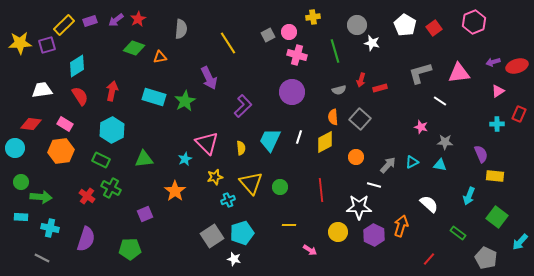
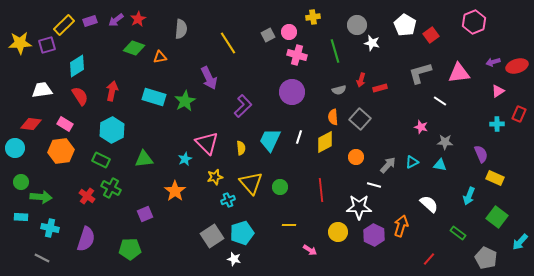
red square at (434, 28): moved 3 px left, 7 px down
yellow rectangle at (495, 176): moved 2 px down; rotated 18 degrees clockwise
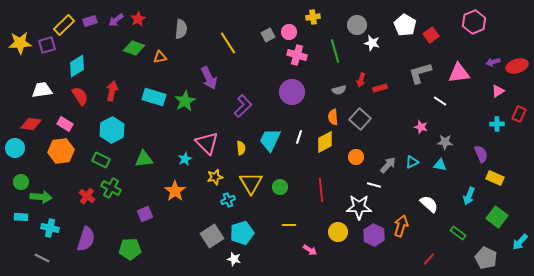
yellow triangle at (251, 183): rotated 10 degrees clockwise
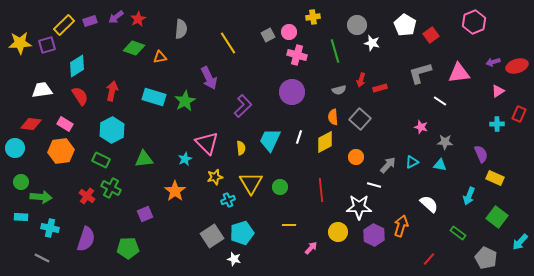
purple arrow at (116, 20): moved 3 px up
green pentagon at (130, 249): moved 2 px left, 1 px up
pink arrow at (310, 250): moved 1 px right, 2 px up; rotated 80 degrees counterclockwise
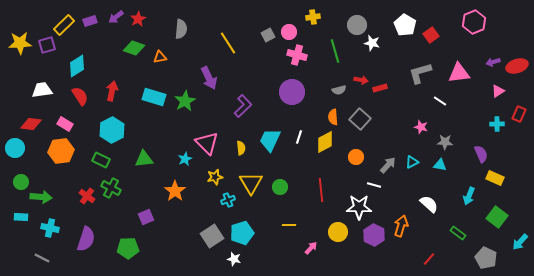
red arrow at (361, 80): rotated 96 degrees counterclockwise
purple square at (145, 214): moved 1 px right, 3 px down
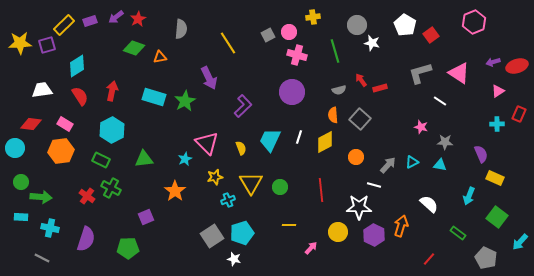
pink triangle at (459, 73): rotated 40 degrees clockwise
red arrow at (361, 80): rotated 136 degrees counterclockwise
orange semicircle at (333, 117): moved 2 px up
yellow semicircle at (241, 148): rotated 16 degrees counterclockwise
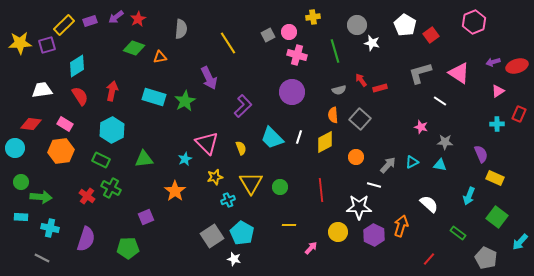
cyan trapezoid at (270, 140): moved 2 px right, 2 px up; rotated 70 degrees counterclockwise
cyan pentagon at (242, 233): rotated 25 degrees counterclockwise
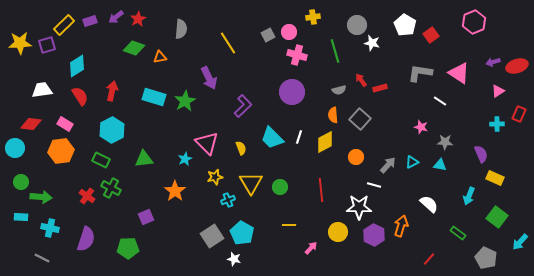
gray L-shape at (420, 73): rotated 25 degrees clockwise
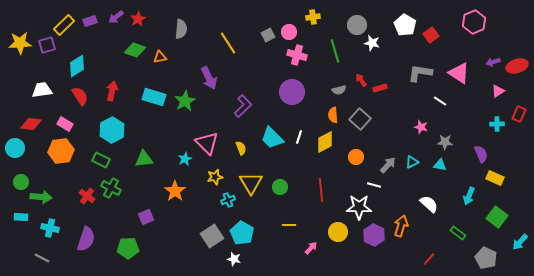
green diamond at (134, 48): moved 1 px right, 2 px down
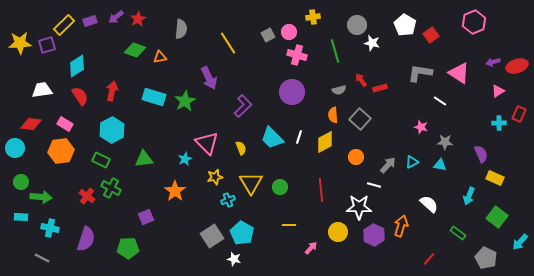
cyan cross at (497, 124): moved 2 px right, 1 px up
